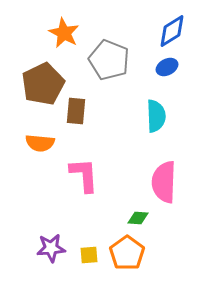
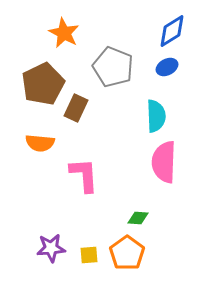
gray pentagon: moved 4 px right, 7 px down
brown rectangle: moved 3 px up; rotated 20 degrees clockwise
pink semicircle: moved 20 px up
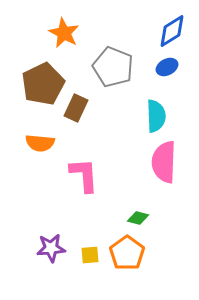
green diamond: rotated 10 degrees clockwise
yellow square: moved 1 px right
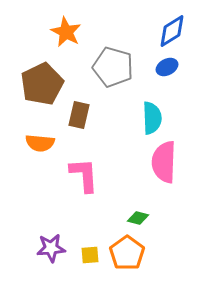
orange star: moved 2 px right, 1 px up
gray pentagon: rotated 6 degrees counterclockwise
brown pentagon: moved 1 px left
brown rectangle: moved 3 px right, 7 px down; rotated 12 degrees counterclockwise
cyan semicircle: moved 4 px left, 2 px down
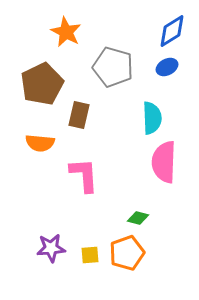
orange pentagon: rotated 16 degrees clockwise
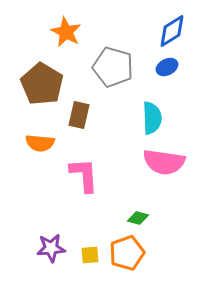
brown pentagon: rotated 15 degrees counterclockwise
pink semicircle: rotated 84 degrees counterclockwise
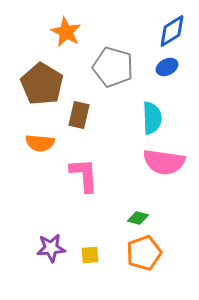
orange pentagon: moved 17 px right
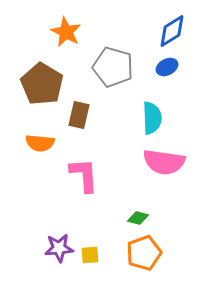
purple star: moved 8 px right
